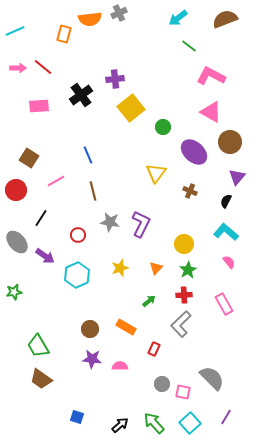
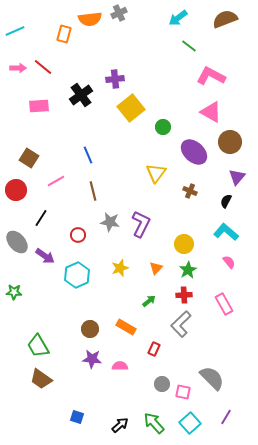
green star at (14, 292): rotated 14 degrees clockwise
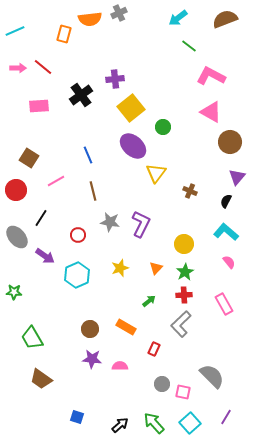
purple ellipse at (194, 152): moved 61 px left, 6 px up
gray ellipse at (17, 242): moved 5 px up
green star at (188, 270): moved 3 px left, 2 px down
green trapezoid at (38, 346): moved 6 px left, 8 px up
gray semicircle at (212, 378): moved 2 px up
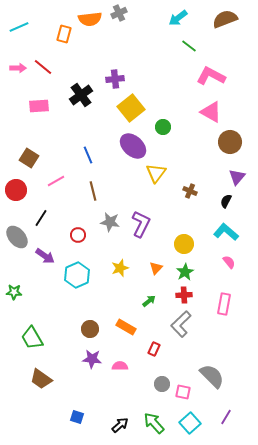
cyan line at (15, 31): moved 4 px right, 4 px up
pink rectangle at (224, 304): rotated 40 degrees clockwise
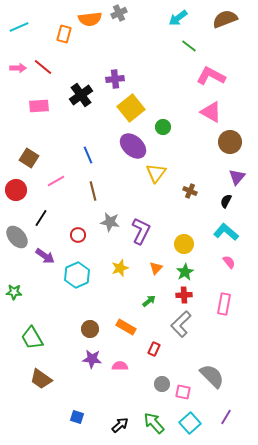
purple L-shape at (141, 224): moved 7 px down
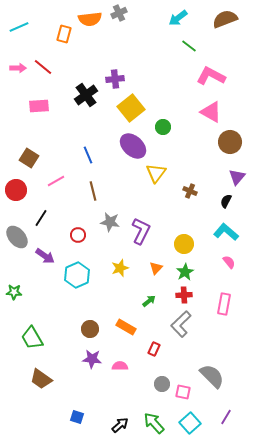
black cross at (81, 95): moved 5 px right
